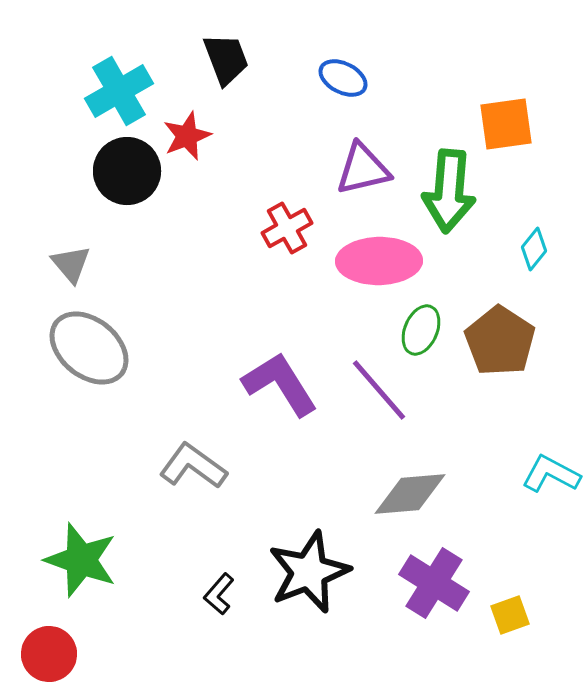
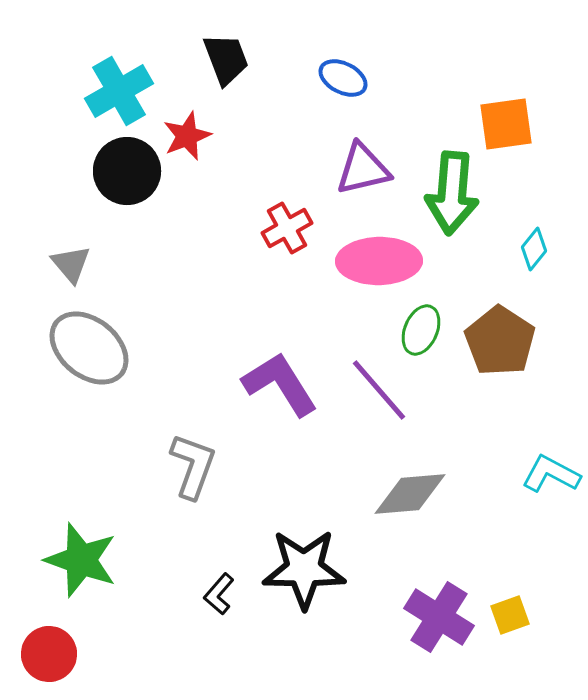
green arrow: moved 3 px right, 2 px down
gray L-shape: rotated 74 degrees clockwise
black star: moved 5 px left, 3 px up; rotated 22 degrees clockwise
purple cross: moved 5 px right, 34 px down
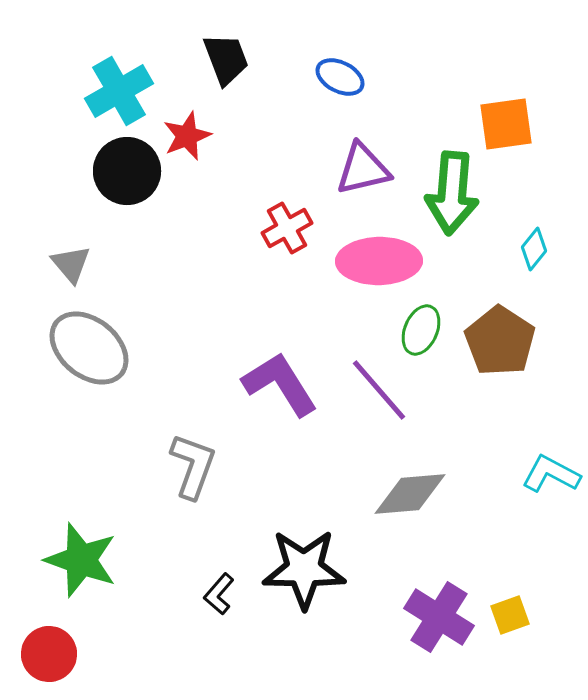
blue ellipse: moved 3 px left, 1 px up
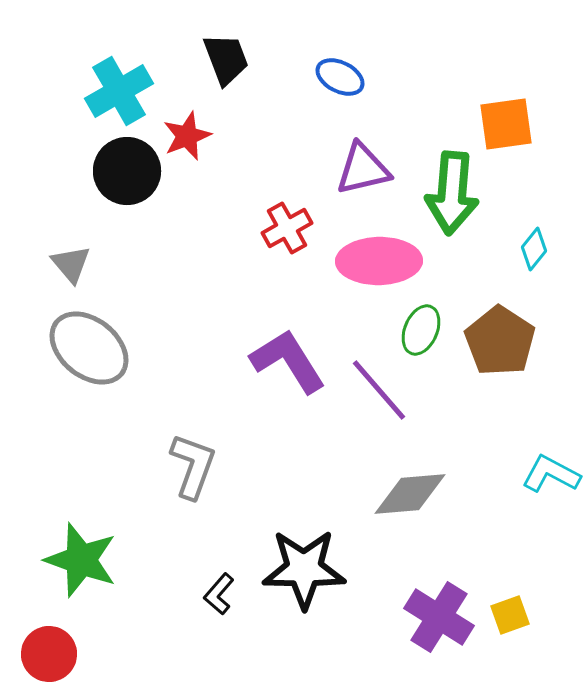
purple L-shape: moved 8 px right, 23 px up
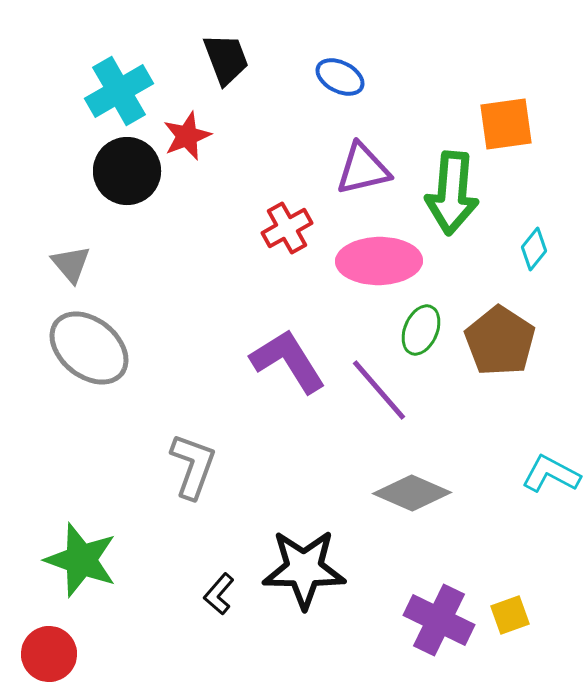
gray diamond: moved 2 px right, 1 px up; rotated 28 degrees clockwise
purple cross: moved 3 px down; rotated 6 degrees counterclockwise
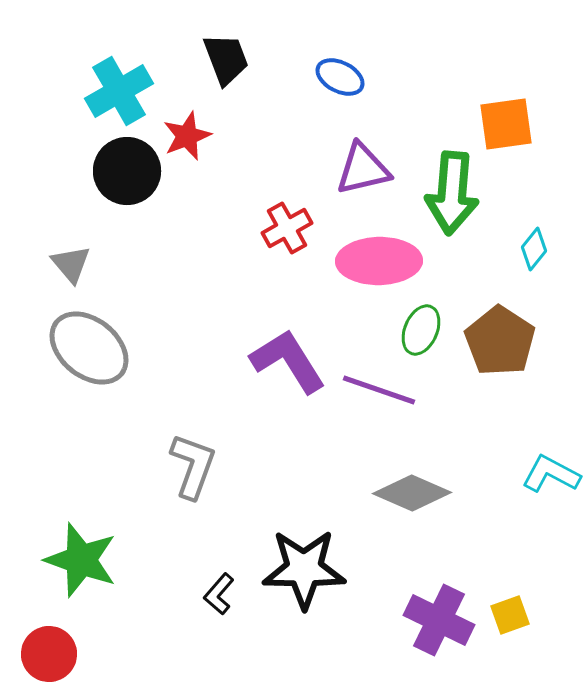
purple line: rotated 30 degrees counterclockwise
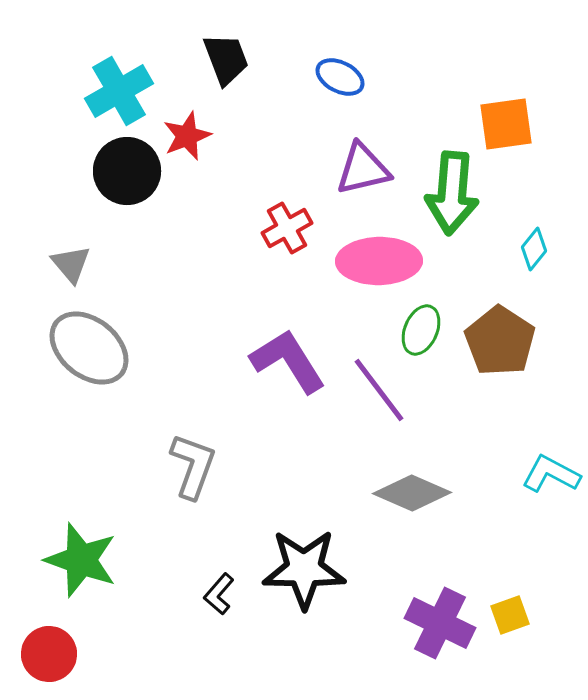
purple line: rotated 34 degrees clockwise
purple cross: moved 1 px right, 3 px down
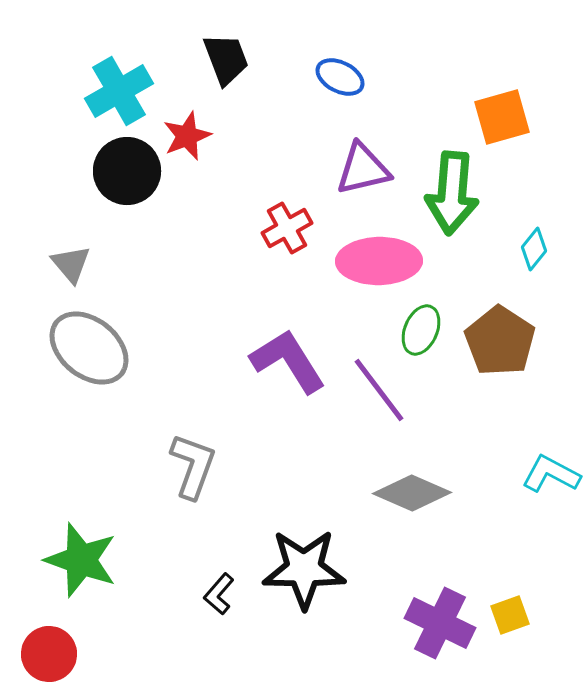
orange square: moved 4 px left, 7 px up; rotated 8 degrees counterclockwise
